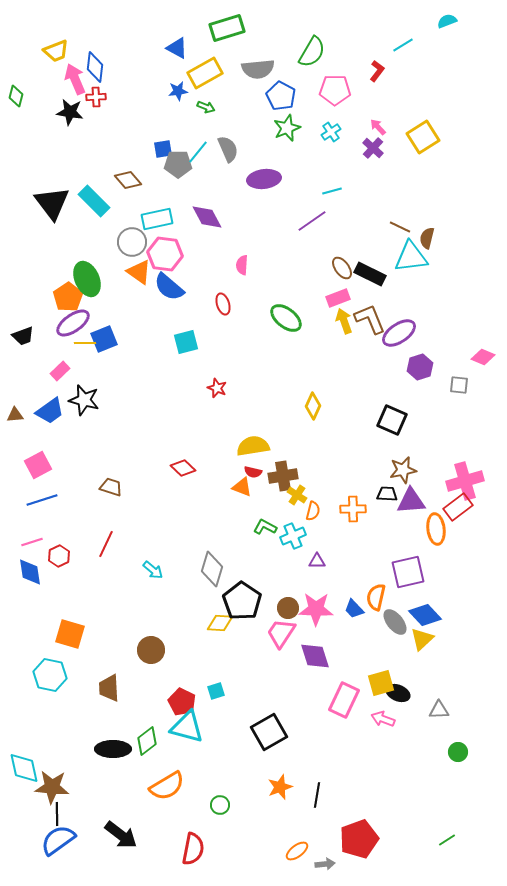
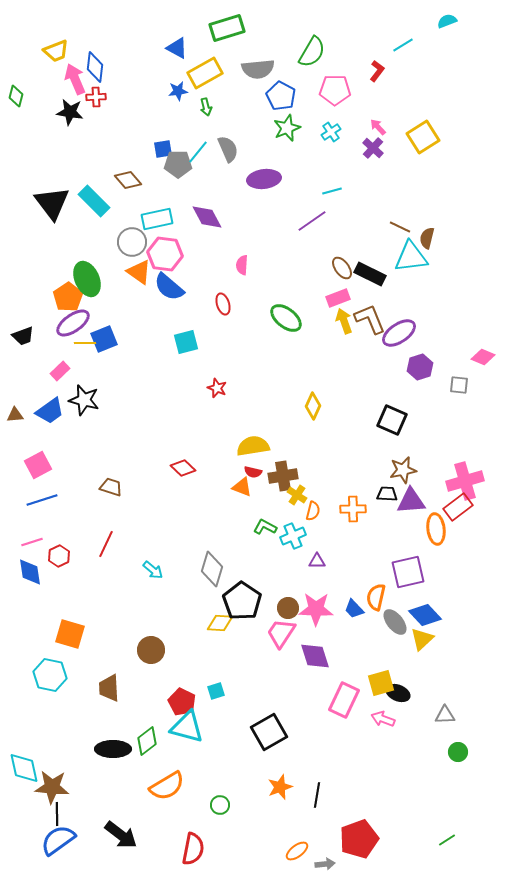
green arrow at (206, 107): rotated 54 degrees clockwise
gray triangle at (439, 710): moved 6 px right, 5 px down
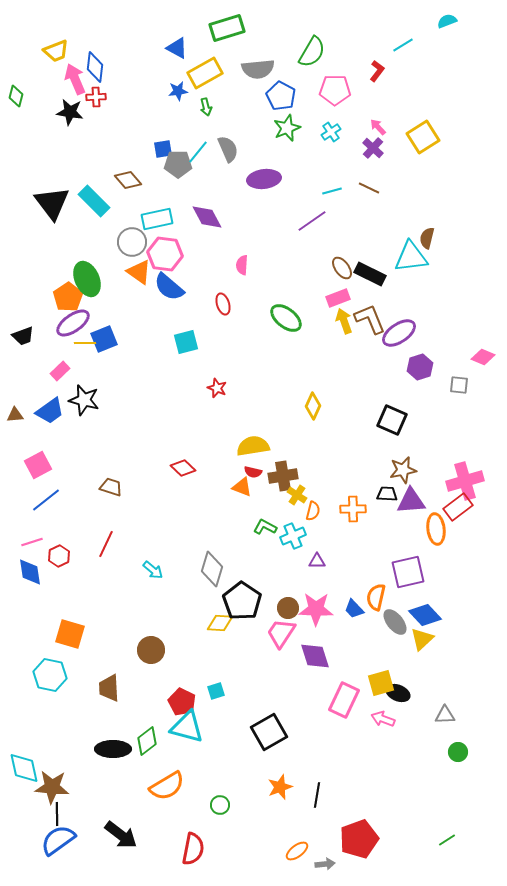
brown line at (400, 227): moved 31 px left, 39 px up
blue line at (42, 500): moved 4 px right; rotated 20 degrees counterclockwise
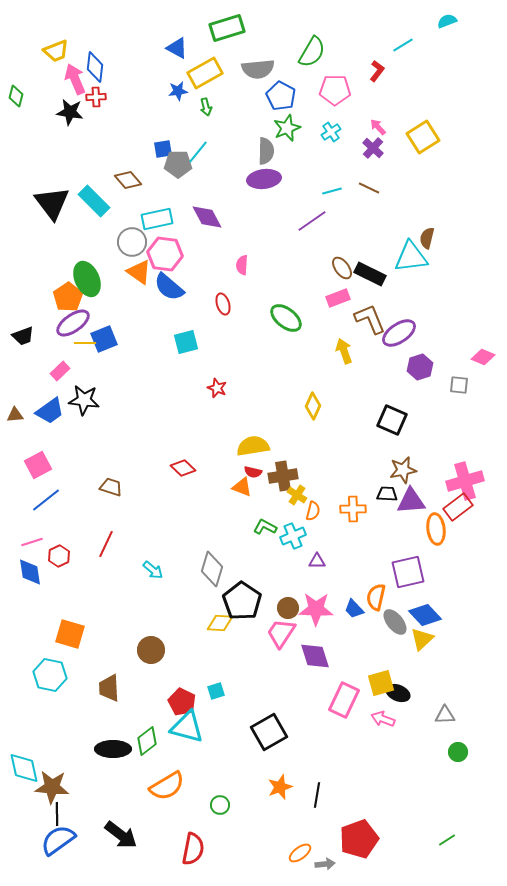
gray semicircle at (228, 149): moved 38 px right, 2 px down; rotated 24 degrees clockwise
yellow arrow at (344, 321): moved 30 px down
black star at (84, 400): rotated 8 degrees counterclockwise
orange ellipse at (297, 851): moved 3 px right, 2 px down
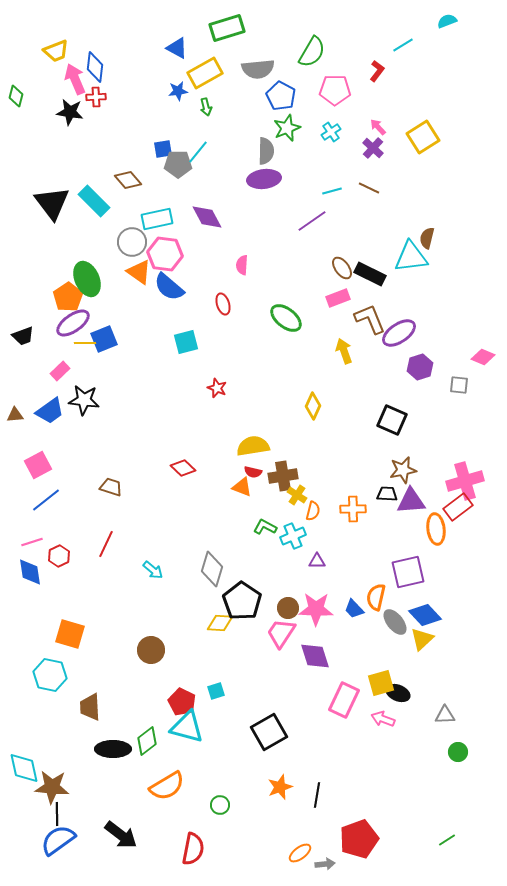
brown trapezoid at (109, 688): moved 19 px left, 19 px down
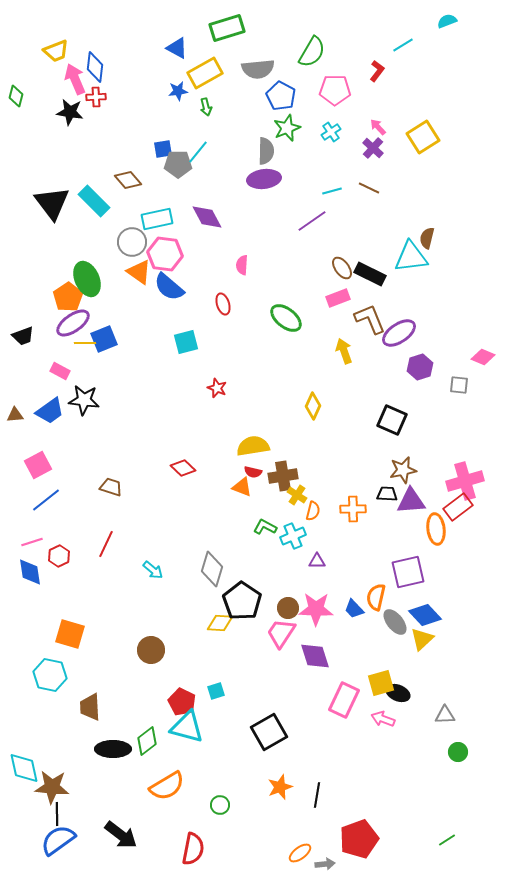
pink rectangle at (60, 371): rotated 72 degrees clockwise
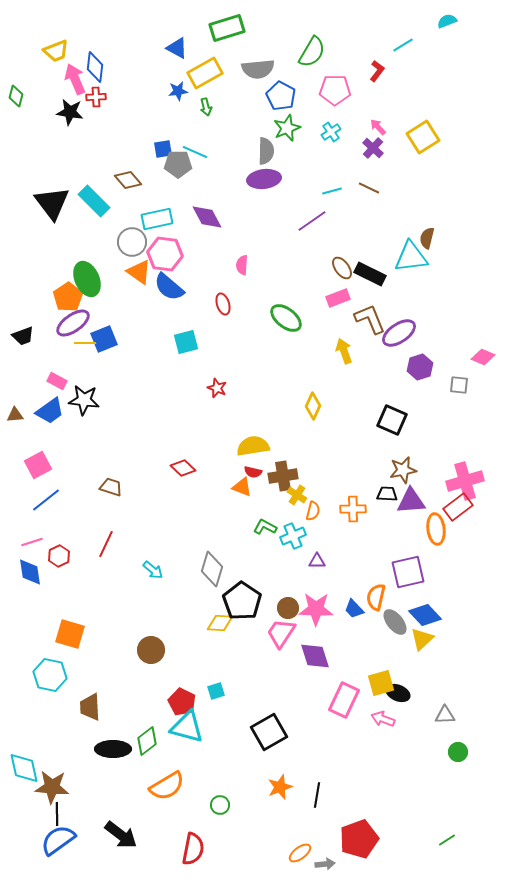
cyan line at (198, 152): moved 3 px left; rotated 75 degrees clockwise
pink rectangle at (60, 371): moved 3 px left, 10 px down
